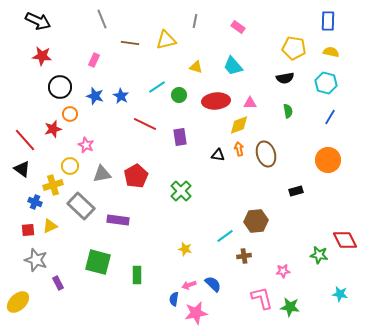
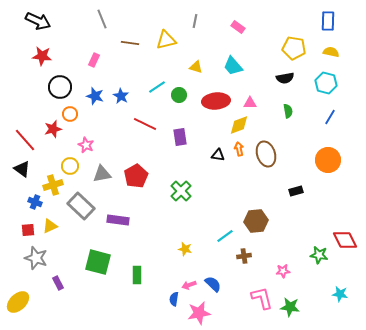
gray star at (36, 260): moved 2 px up
pink star at (196, 313): moved 3 px right
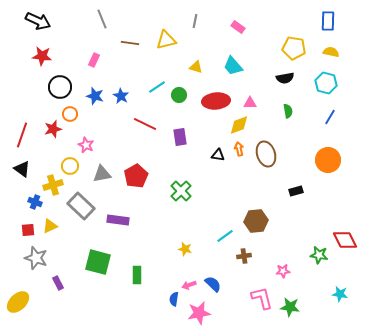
red line at (25, 140): moved 3 px left, 5 px up; rotated 60 degrees clockwise
